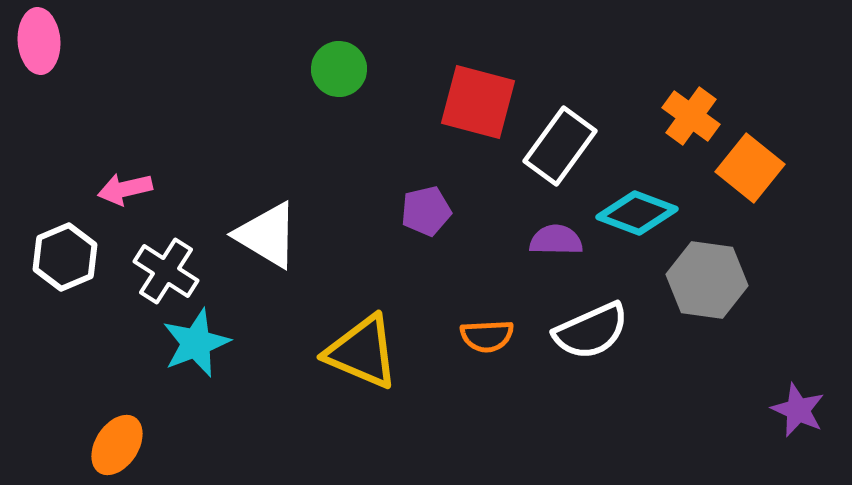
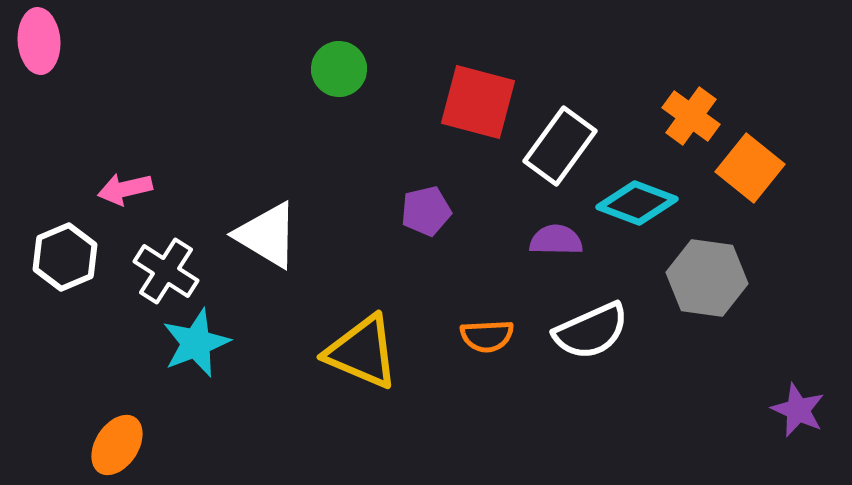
cyan diamond: moved 10 px up
gray hexagon: moved 2 px up
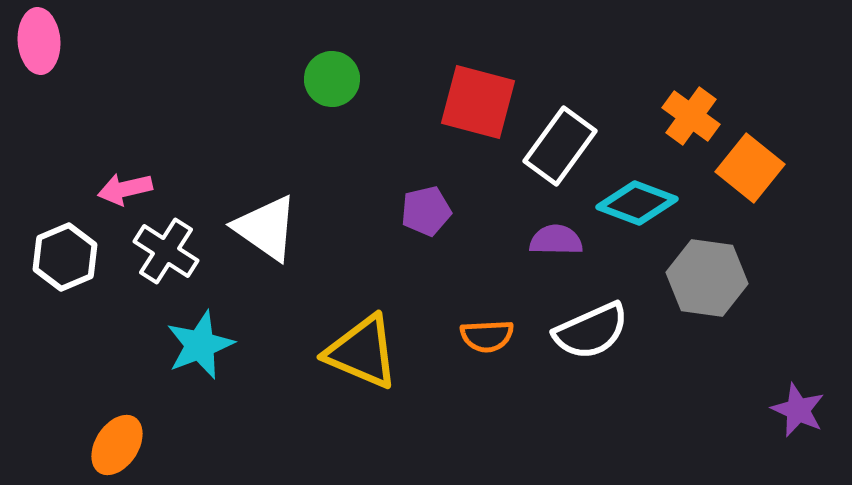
green circle: moved 7 px left, 10 px down
white triangle: moved 1 px left, 7 px up; rotated 4 degrees clockwise
white cross: moved 20 px up
cyan star: moved 4 px right, 2 px down
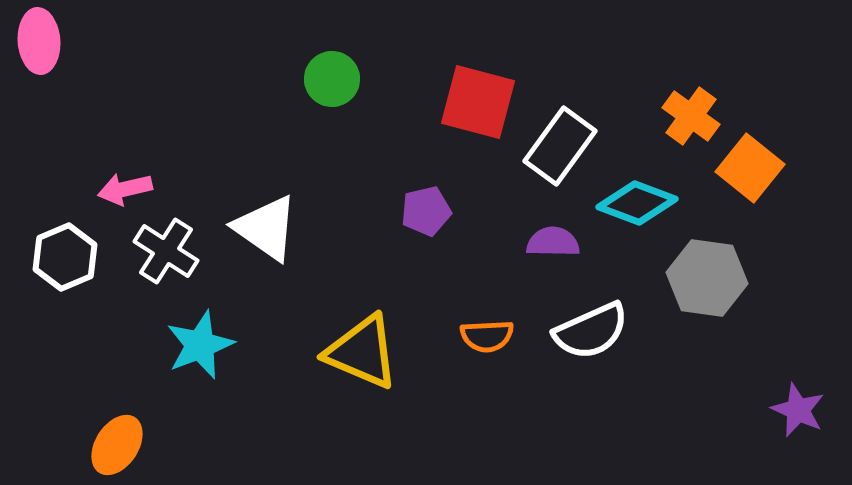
purple semicircle: moved 3 px left, 2 px down
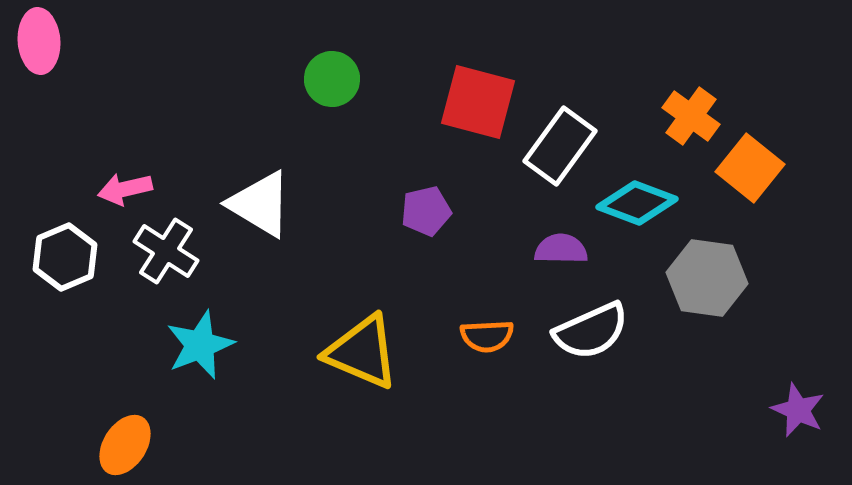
white triangle: moved 6 px left, 24 px up; rotated 4 degrees counterclockwise
purple semicircle: moved 8 px right, 7 px down
orange ellipse: moved 8 px right
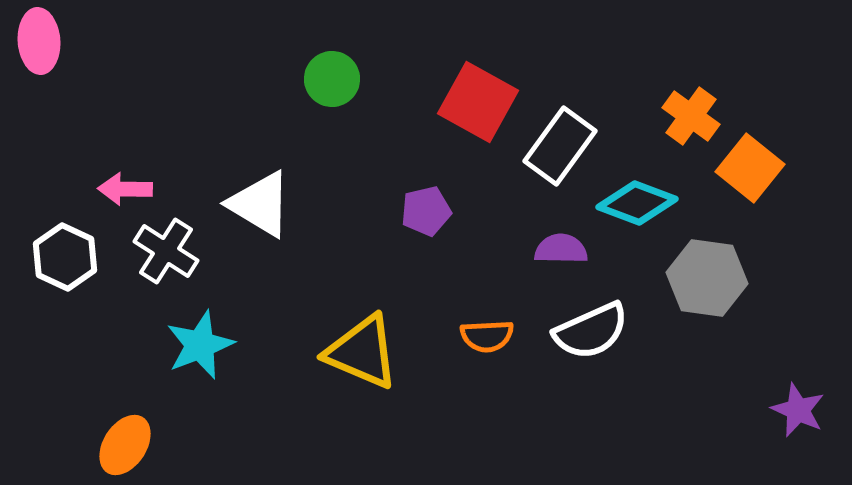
red square: rotated 14 degrees clockwise
pink arrow: rotated 14 degrees clockwise
white hexagon: rotated 12 degrees counterclockwise
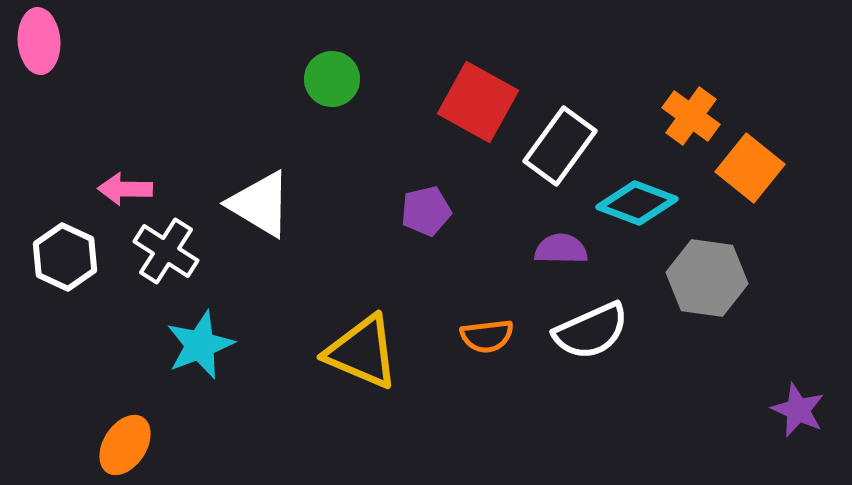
orange semicircle: rotated 4 degrees counterclockwise
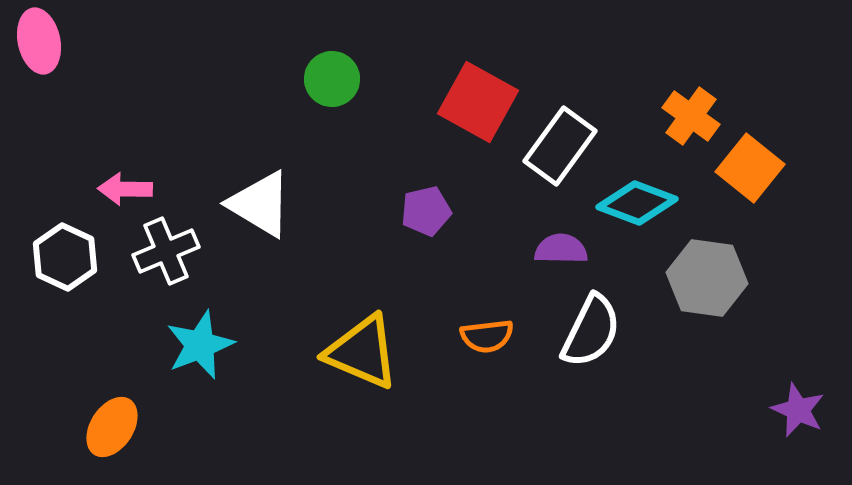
pink ellipse: rotated 8 degrees counterclockwise
white cross: rotated 34 degrees clockwise
white semicircle: rotated 40 degrees counterclockwise
orange ellipse: moved 13 px left, 18 px up
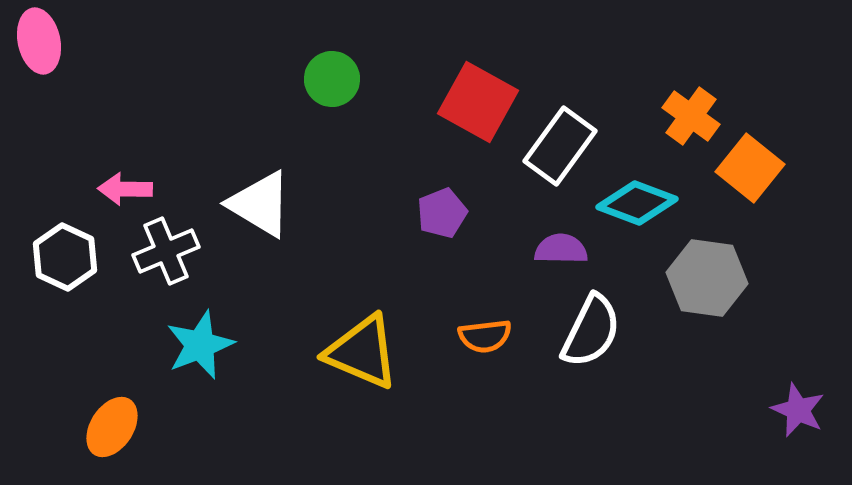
purple pentagon: moved 16 px right, 2 px down; rotated 9 degrees counterclockwise
orange semicircle: moved 2 px left
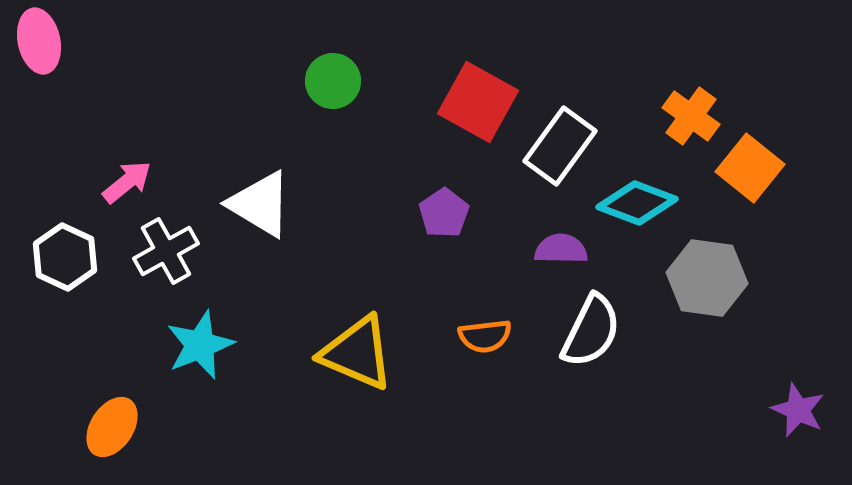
green circle: moved 1 px right, 2 px down
pink arrow: moved 2 px right, 7 px up; rotated 140 degrees clockwise
purple pentagon: moved 2 px right; rotated 12 degrees counterclockwise
white cross: rotated 6 degrees counterclockwise
yellow triangle: moved 5 px left, 1 px down
